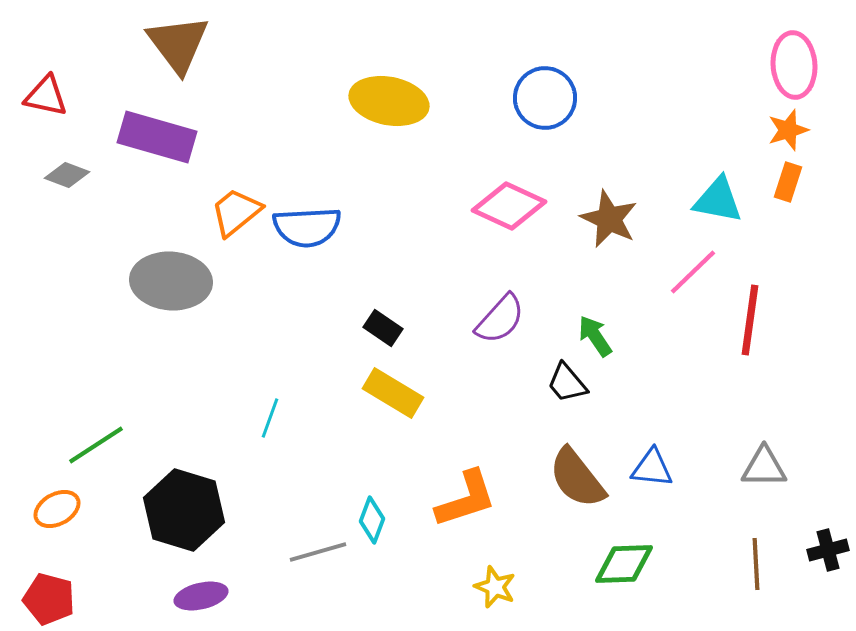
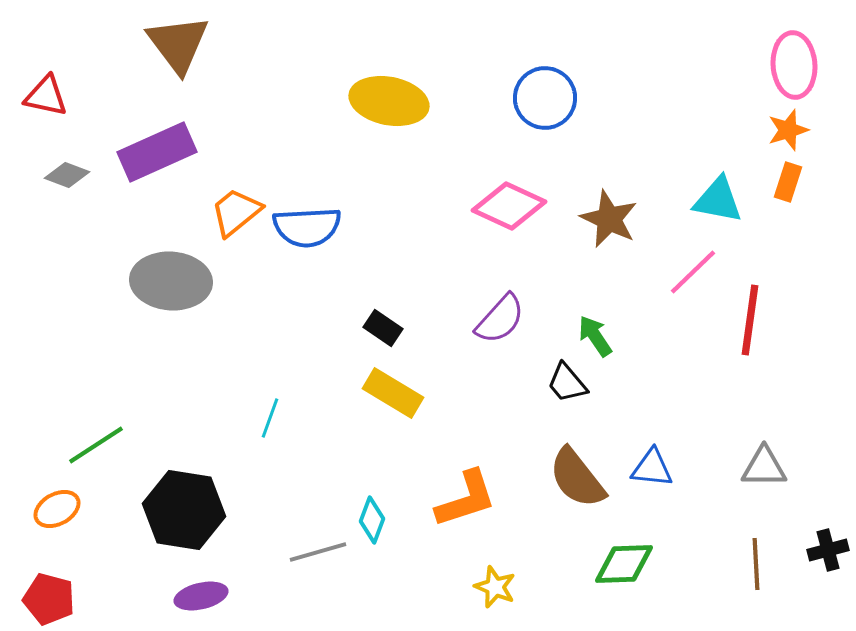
purple rectangle: moved 15 px down; rotated 40 degrees counterclockwise
black hexagon: rotated 8 degrees counterclockwise
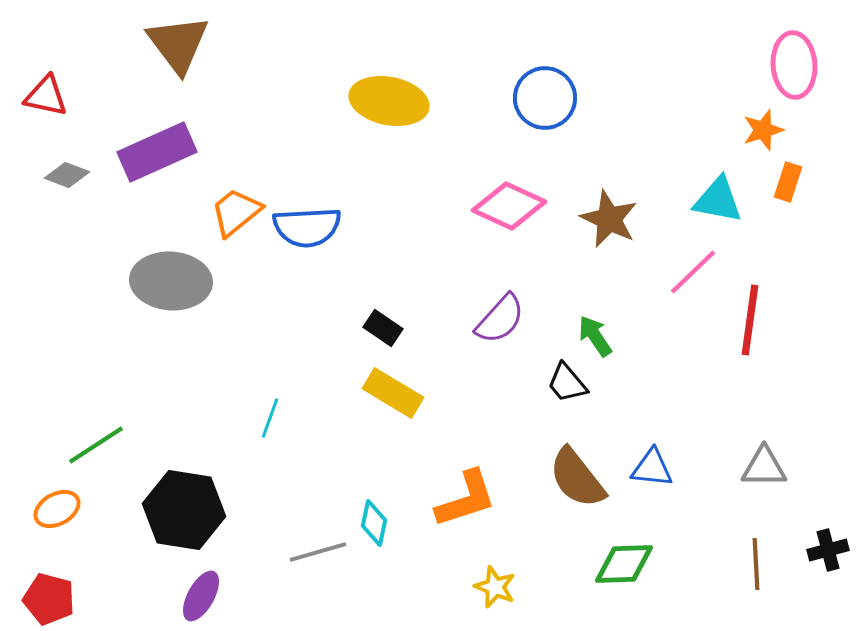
orange star: moved 25 px left
cyan diamond: moved 2 px right, 3 px down; rotated 9 degrees counterclockwise
purple ellipse: rotated 48 degrees counterclockwise
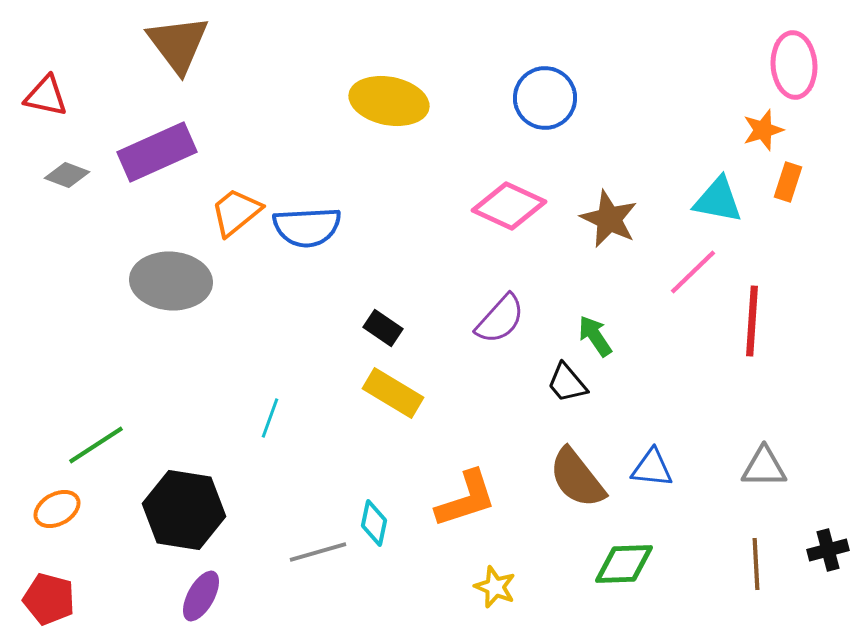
red line: moved 2 px right, 1 px down; rotated 4 degrees counterclockwise
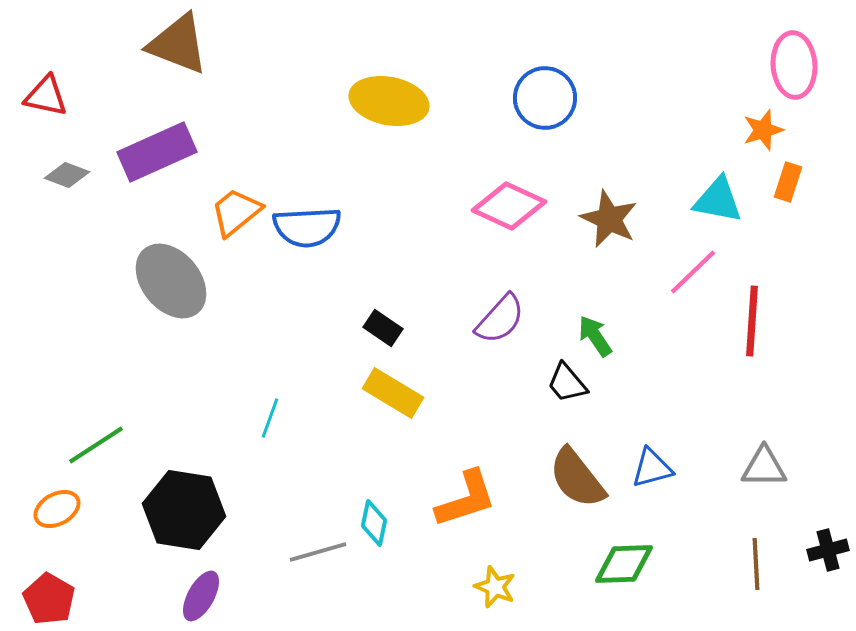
brown triangle: rotated 32 degrees counterclockwise
gray ellipse: rotated 46 degrees clockwise
blue triangle: rotated 21 degrees counterclockwise
red pentagon: rotated 15 degrees clockwise
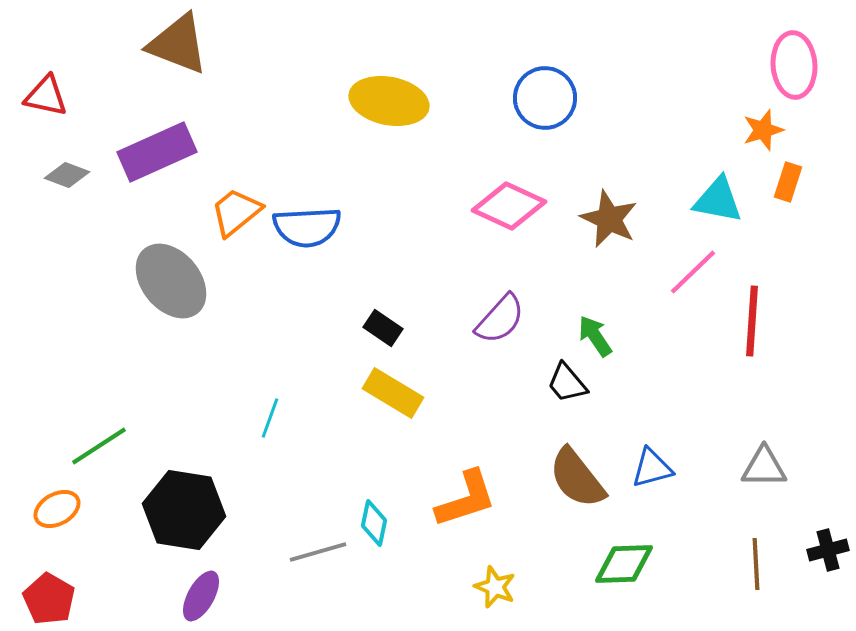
green line: moved 3 px right, 1 px down
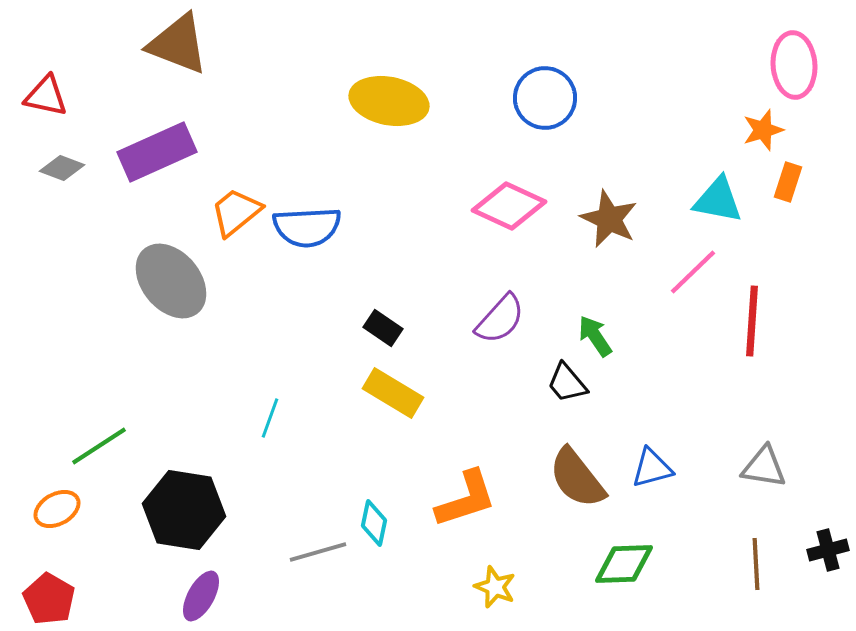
gray diamond: moved 5 px left, 7 px up
gray triangle: rotated 9 degrees clockwise
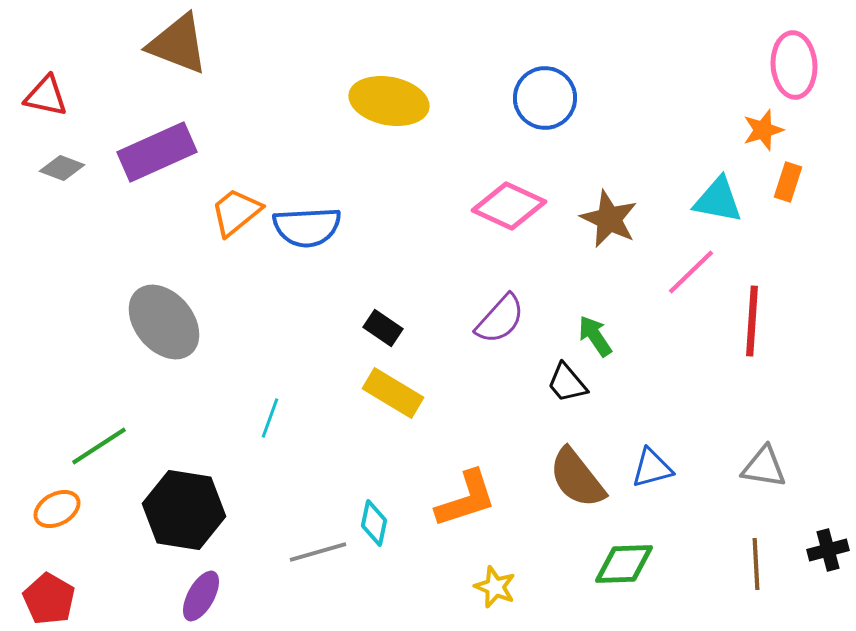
pink line: moved 2 px left
gray ellipse: moved 7 px left, 41 px down
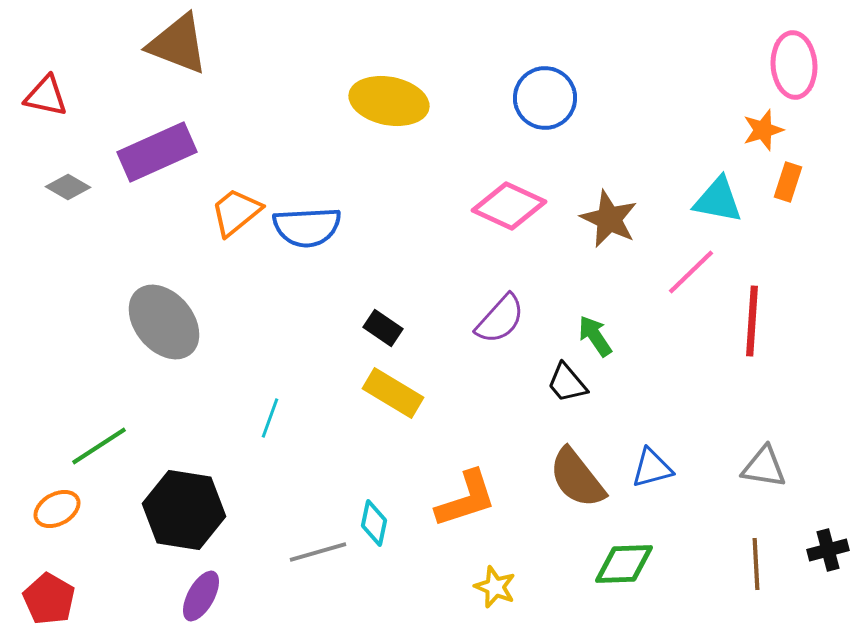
gray diamond: moved 6 px right, 19 px down; rotated 9 degrees clockwise
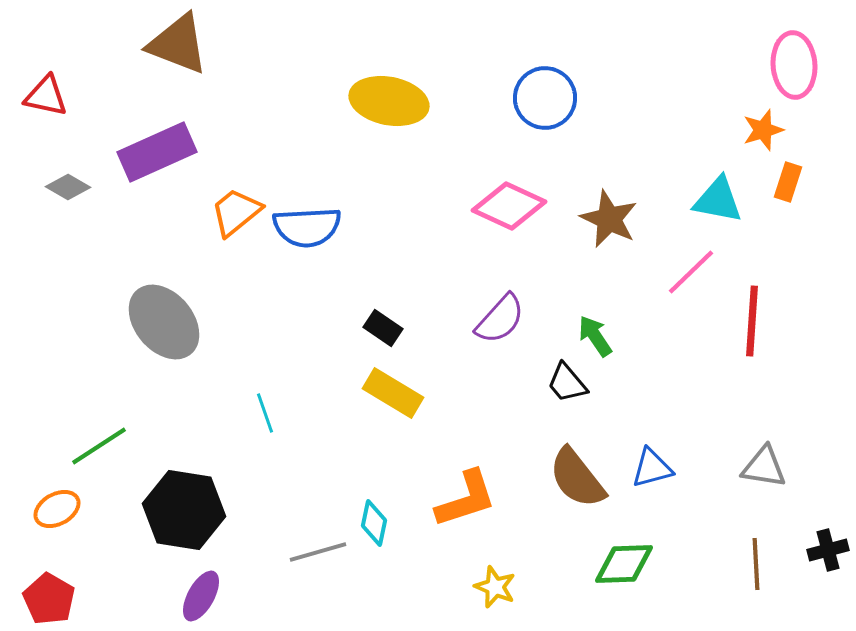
cyan line: moved 5 px left, 5 px up; rotated 39 degrees counterclockwise
